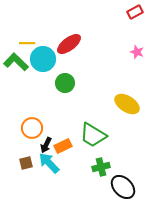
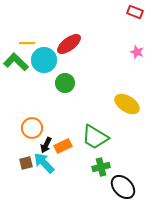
red rectangle: rotated 49 degrees clockwise
cyan circle: moved 1 px right, 1 px down
green trapezoid: moved 2 px right, 2 px down
cyan arrow: moved 5 px left
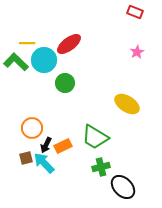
pink star: rotated 24 degrees clockwise
brown square: moved 5 px up
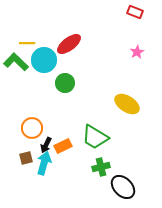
cyan arrow: rotated 60 degrees clockwise
